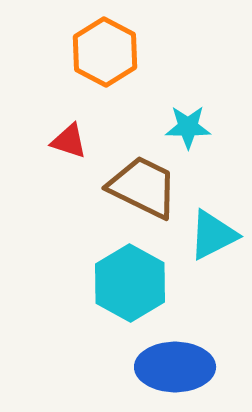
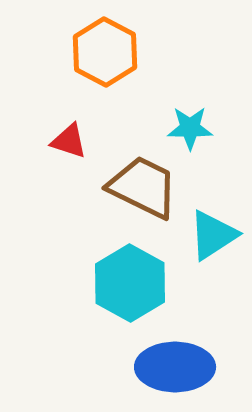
cyan star: moved 2 px right, 1 px down
cyan triangle: rotated 6 degrees counterclockwise
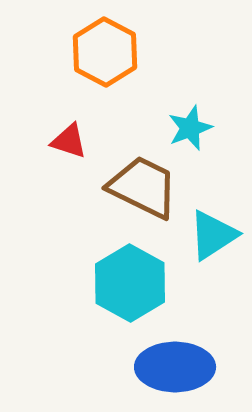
cyan star: rotated 21 degrees counterclockwise
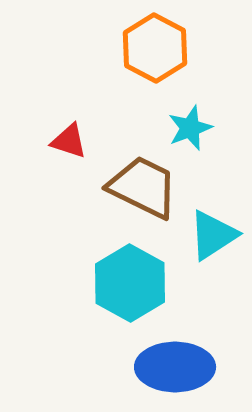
orange hexagon: moved 50 px right, 4 px up
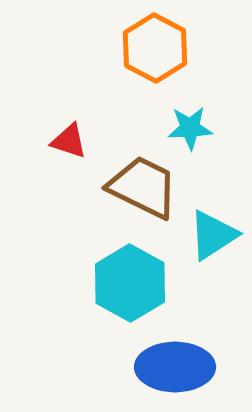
cyan star: rotated 18 degrees clockwise
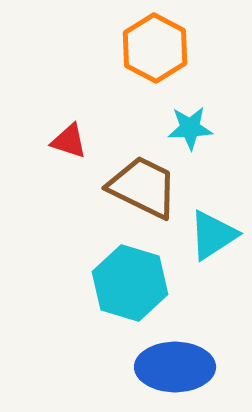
cyan hexagon: rotated 12 degrees counterclockwise
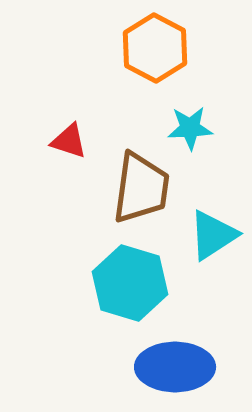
brown trapezoid: moved 2 px left, 1 px down; rotated 72 degrees clockwise
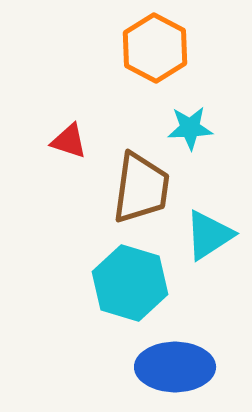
cyan triangle: moved 4 px left
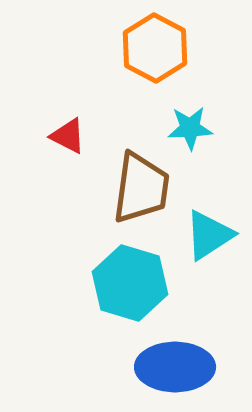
red triangle: moved 1 px left, 5 px up; rotated 9 degrees clockwise
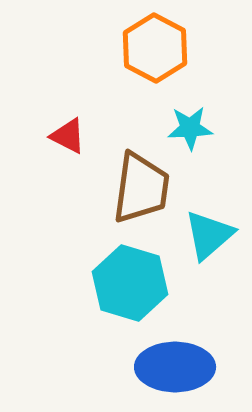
cyan triangle: rotated 8 degrees counterclockwise
